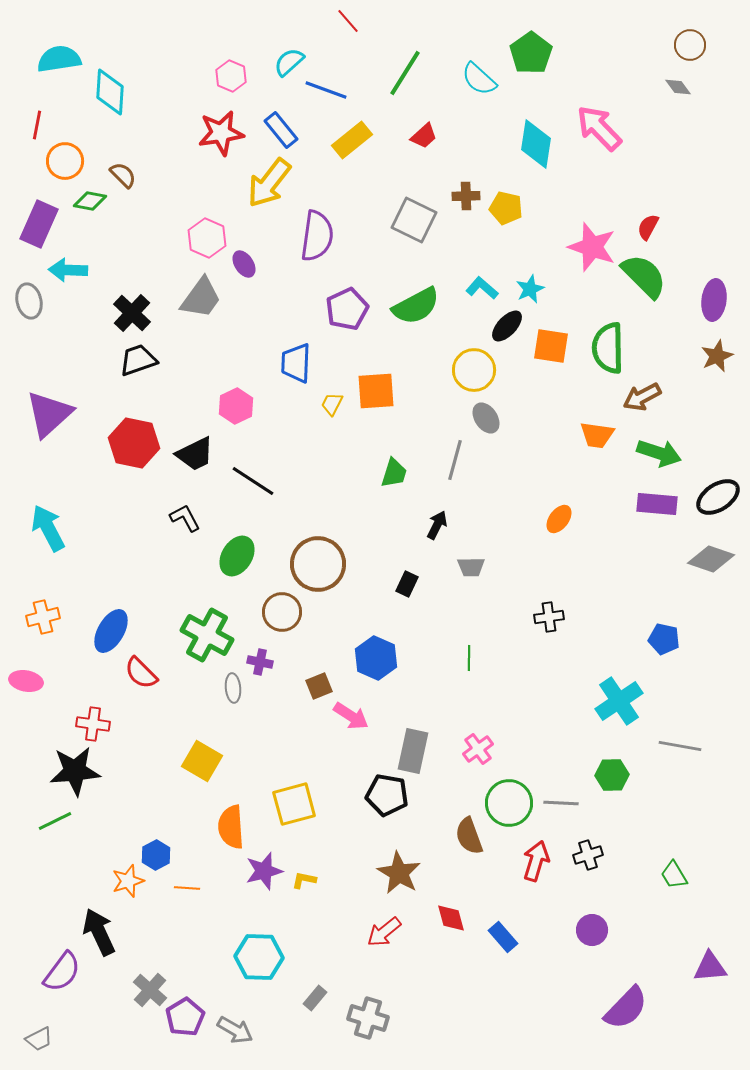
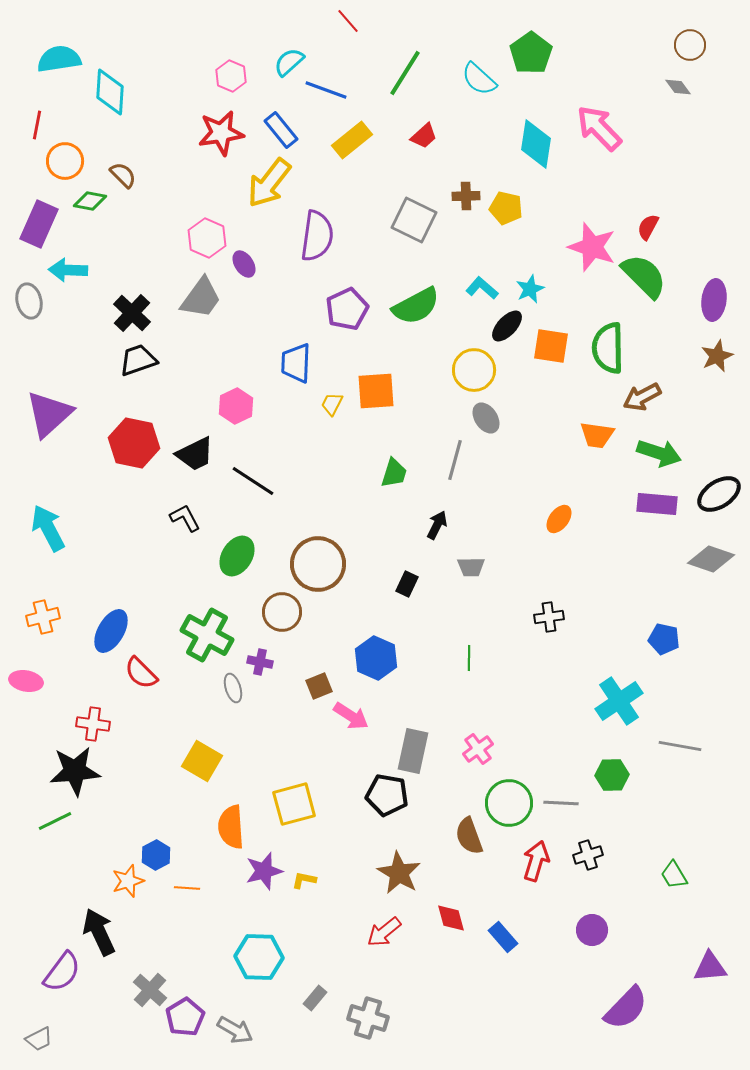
black ellipse at (718, 497): moved 1 px right, 3 px up
gray ellipse at (233, 688): rotated 12 degrees counterclockwise
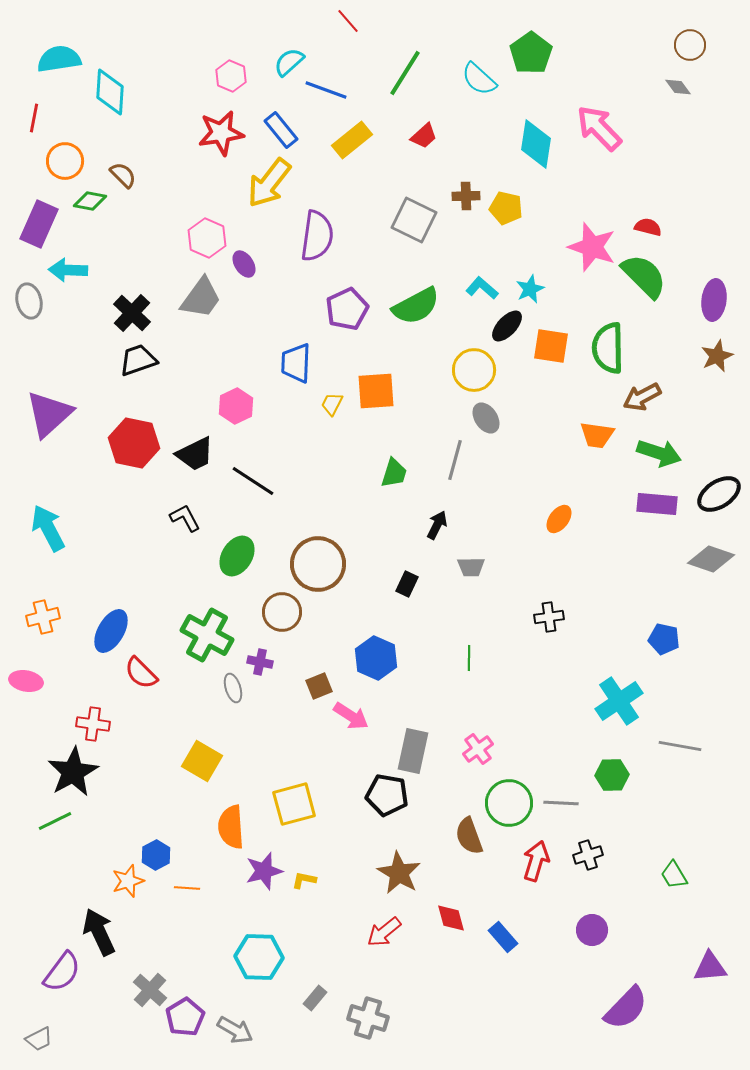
red line at (37, 125): moved 3 px left, 7 px up
red semicircle at (648, 227): rotated 76 degrees clockwise
black star at (75, 771): moved 2 px left, 1 px down; rotated 24 degrees counterclockwise
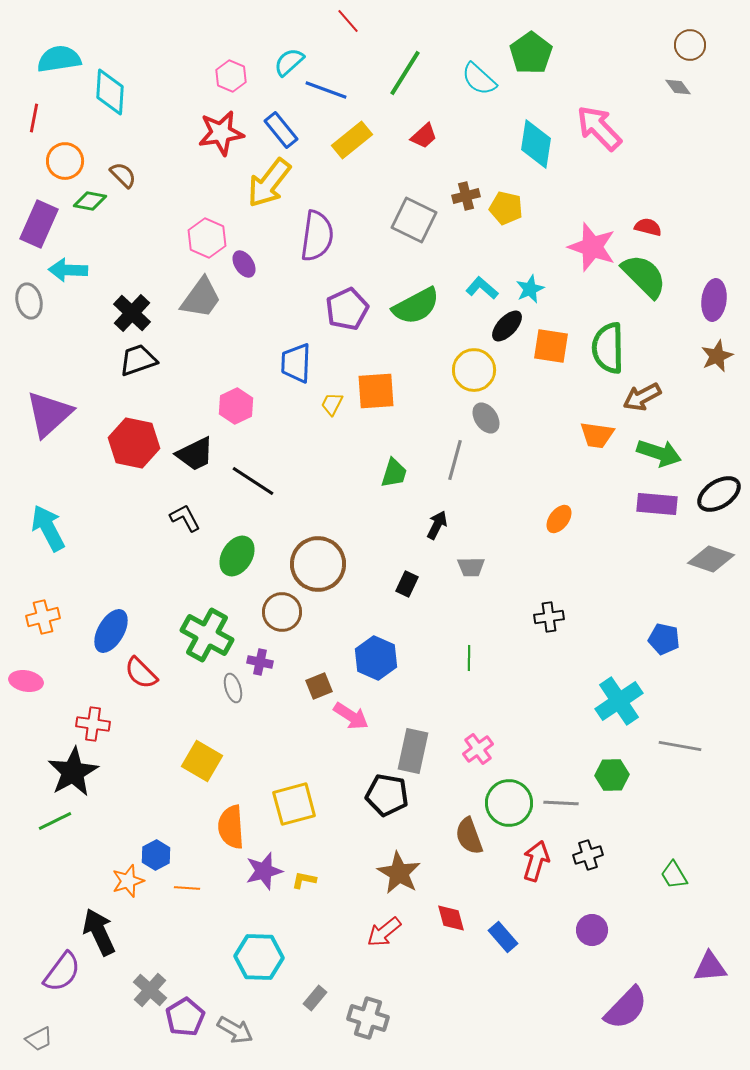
brown cross at (466, 196): rotated 12 degrees counterclockwise
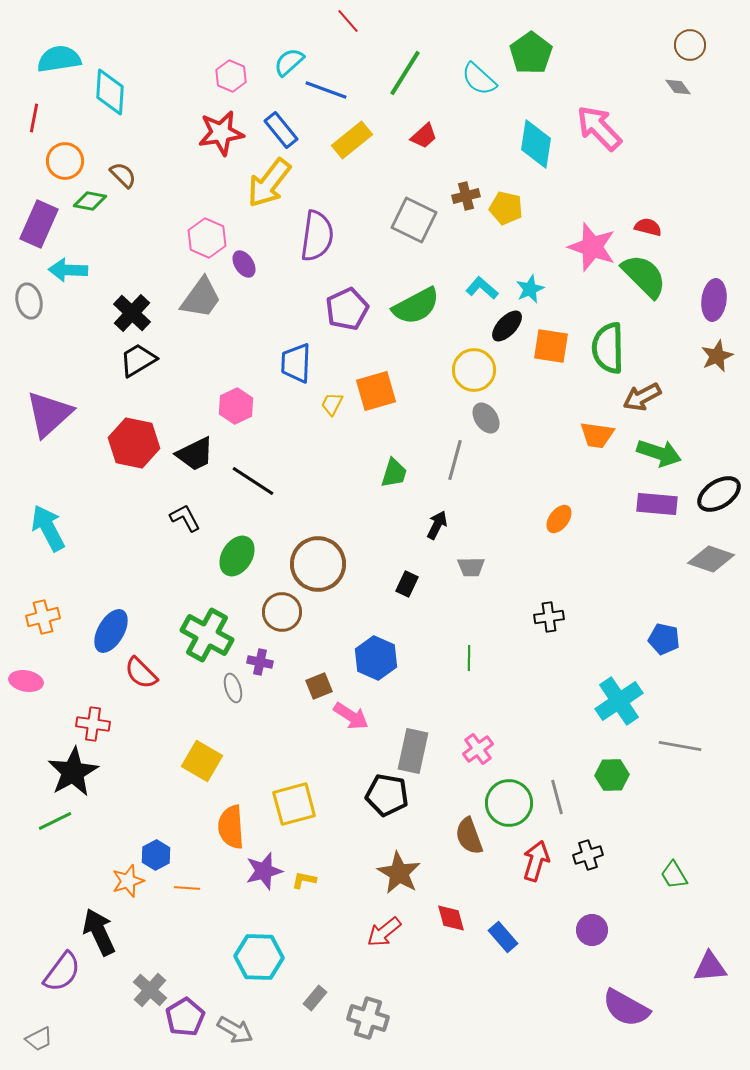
black trapezoid at (138, 360): rotated 12 degrees counterclockwise
orange square at (376, 391): rotated 12 degrees counterclockwise
gray line at (561, 803): moved 4 px left, 6 px up; rotated 72 degrees clockwise
purple semicircle at (626, 1008): rotated 75 degrees clockwise
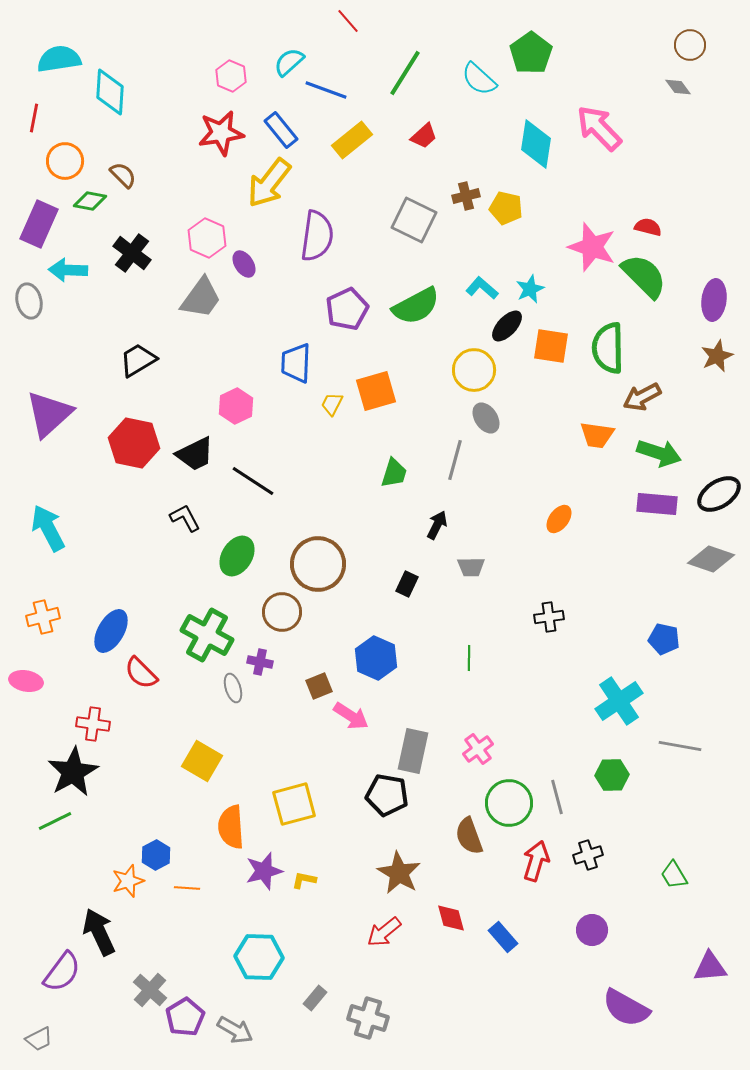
black cross at (132, 313): moved 60 px up; rotated 6 degrees counterclockwise
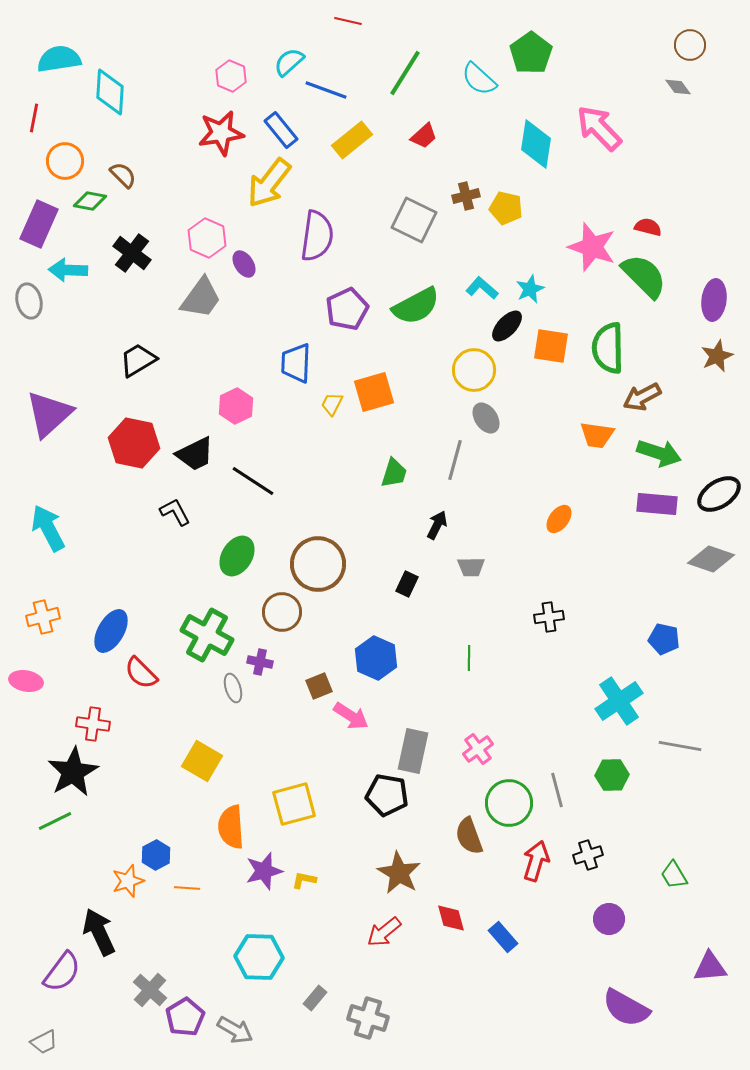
red line at (348, 21): rotated 36 degrees counterclockwise
orange square at (376, 391): moved 2 px left, 1 px down
black L-shape at (185, 518): moved 10 px left, 6 px up
gray line at (557, 797): moved 7 px up
purple circle at (592, 930): moved 17 px right, 11 px up
gray trapezoid at (39, 1039): moved 5 px right, 3 px down
